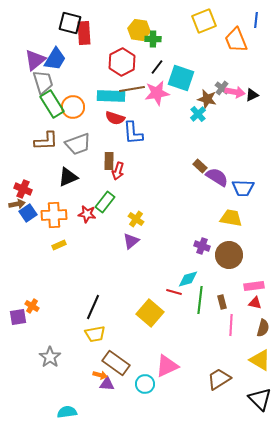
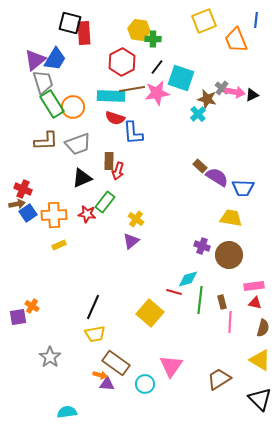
black triangle at (68, 177): moved 14 px right, 1 px down
pink line at (231, 325): moved 1 px left, 3 px up
pink triangle at (167, 366): moved 4 px right; rotated 30 degrees counterclockwise
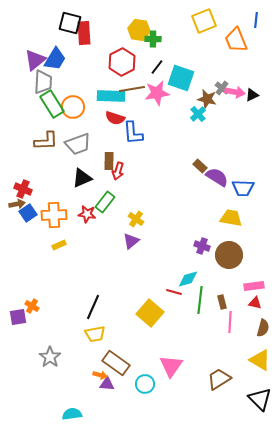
gray trapezoid at (43, 82): rotated 20 degrees clockwise
cyan semicircle at (67, 412): moved 5 px right, 2 px down
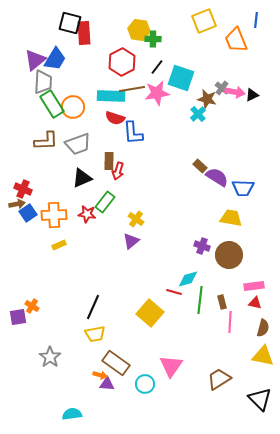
yellow triangle at (260, 360): moved 3 px right, 4 px up; rotated 20 degrees counterclockwise
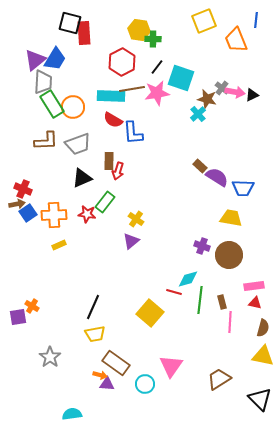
red semicircle at (115, 118): moved 2 px left, 2 px down; rotated 12 degrees clockwise
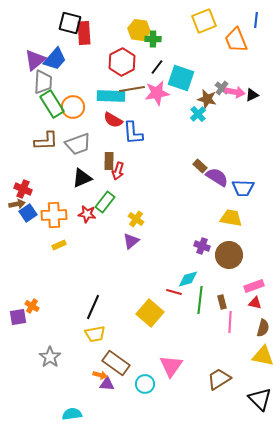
blue trapezoid at (55, 59): rotated 10 degrees clockwise
pink rectangle at (254, 286): rotated 12 degrees counterclockwise
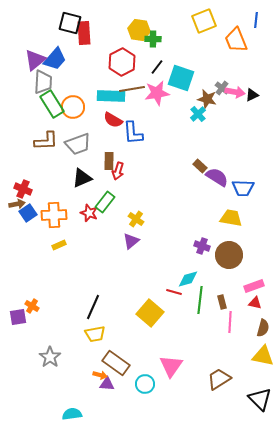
red star at (87, 214): moved 2 px right, 1 px up; rotated 12 degrees clockwise
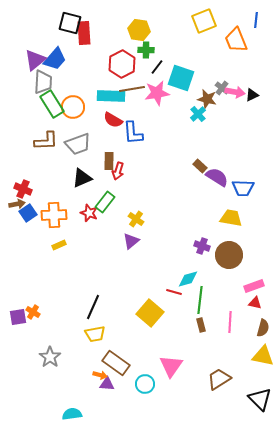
green cross at (153, 39): moved 7 px left, 11 px down
red hexagon at (122, 62): moved 2 px down
brown rectangle at (222, 302): moved 21 px left, 23 px down
orange cross at (32, 306): moved 1 px right, 6 px down
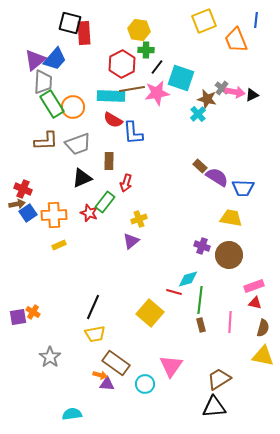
red arrow at (118, 171): moved 8 px right, 12 px down
yellow cross at (136, 219): moved 3 px right; rotated 35 degrees clockwise
black triangle at (260, 399): moved 46 px left, 8 px down; rotated 50 degrees counterclockwise
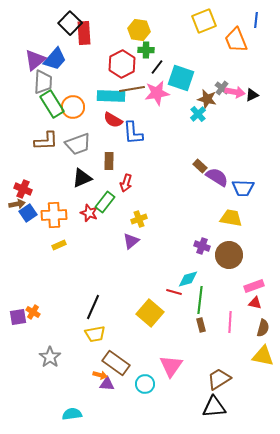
black square at (70, 23): rotated 30 degrees clockwise
